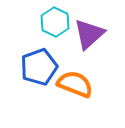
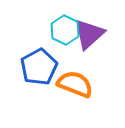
cyan hexagon: moved 10 px right, 8 px down
blue pentagon: rotated 9 degrees counterclockwise
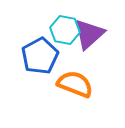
cyan hexagon: rotated 16 degrees counterclockwise
blue pentagon: moved 1 px right, 11 px up
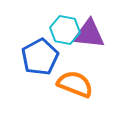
purple triangle: rotated 48 degrees clockwise
blue pentagon: moved 1 px down
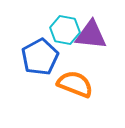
purple triangle: moved 2 px right, 1 px down
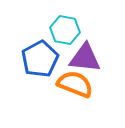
purple triangle: moved 6 px left, 23 px down
blue pentagon: moved 2 px down
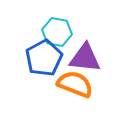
cyan hexagon: moved 8 px left, 2 px down
blue pentagon: moved 4 px right, 1 px up
